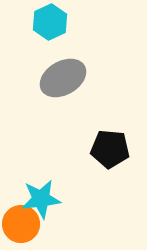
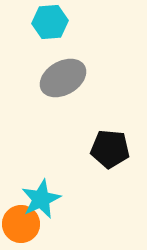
cyan hexagon: rotated 20 degrees clockwise
cyan star: rotated 18 degrees counterclockwise
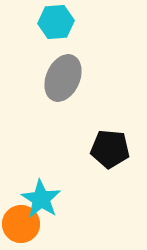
cyan hexagon: moved 6 px right
gray ellipse: rotated 36 degrees counterclockwise
cyan star: rotated 15 degrees counterclockwise
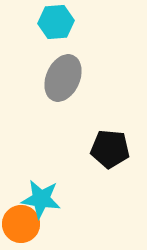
cyan star: rotated 24 degrees counterclockwise
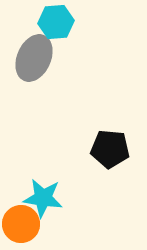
gray ellipse: moved 29 px left, 20 px up
cyan star: moved 2 px right, 1 px up
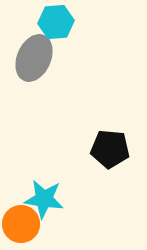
cyan star: moved 1 px right, 1 px down
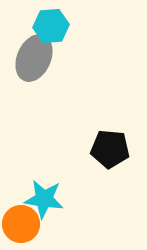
cyan hexagon: moved 5 px left, 4 px down
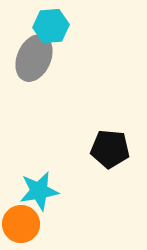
cyan star: moved 5 px left, 8 px up; rotated 18 degrees counterclockwise
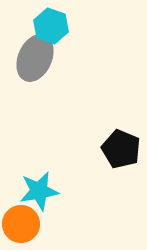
cyan hexagon: rotated 24 degrees clockwise
gray ellipse: moved 1 px right
black pentagon: moved 11 px right; rotated 18 degrees clockwise
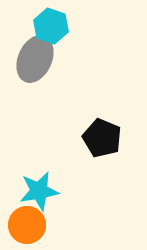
gray ellipse: moved 1 px down
black pentagon: moved 19 px left, 11 px up
orange circle: moved 6 px right, 1 px down
